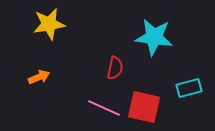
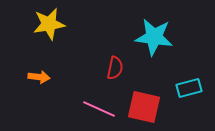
orange arrow: rotated 30 degrees clockwise
pink line: moved 5 px left, 1 px down
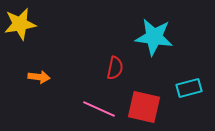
yellow star: moved 29 px left
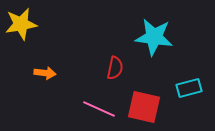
yellow star: moved 1 px right
orange arrow: moved 6 px right, 4 px up
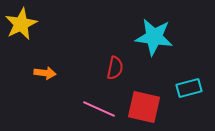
yellow star: rotated 16 degrees counterclockwise
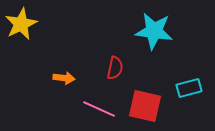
cyan star: moved 6 px up
orange arrow: moved 19 px right, 5 px down
red square: moved 1 px right, 1 px up
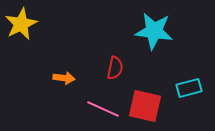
pink line: moved 4 px right
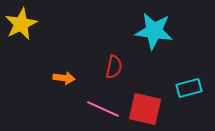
red semicircle: moved 1 px left, 1 px up
red square: moved 3 px down
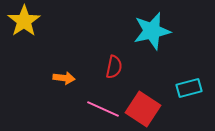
yellow star: moved 3 px right, 3 px up; rotated 8 degrees counterclockwise
cyan star: moved 2 px left; rotated 21 degrees counterclockwise
red square: moved 2 px left; rotated 20 degrees clockwise
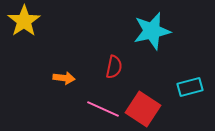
cyan rectangle: moved 1 px right, 1 px up
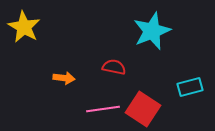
yellow star: moved 6 px down; rotated 8 degrees counterclockwise
cyan star: rotated 9 degrees counterclockwise
red semicircle: rotated 90 degrees counterclockwise
pink line: rotated 32 degrees counterclockwise
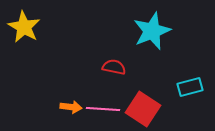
orange arrow: moved 7 px right, 29 px down
pink line: rotated 12 degrees clockwise
